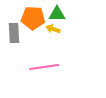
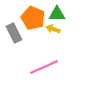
orange pentagon: rotated 20 degrees clockwise
gray rectangle: rotated 24 degrees counterclockwise
pink line: rotated 16 degrees counterclockwise
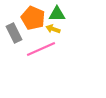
pink line: moved 3 px left, 18 px up
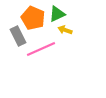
green triangle: rotated 24 degrees counterclockwise
yellow arrow: moved 12 px right, 1 px down
gray rectangle: moved 4 px right, 3 px down
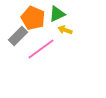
gray rectangle: rotated 72 degrees clockwise
pink line: rotated 12 degrees counterclockwise
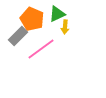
orange pentagon: moved 1 px left, 1 px down
yellow arrow: moved 3 px up; rotated 104 degrees counterclockwise
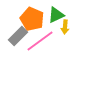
green triangle: moved 1 px left, 1 px down
pink line: moved 1 px left, 8 px up
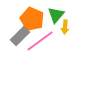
green triangle: rotated 24 degrees counterclockwise
gray rectangle: moved 2 px right
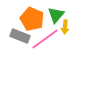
gray rectangle: rotated 66 degrees clockwise
pink line: moved 5 px right, 2 px up
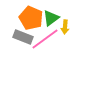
green triangle: moved 5 px left, 3 px down; rotated 12 degrees clockwise
orange pentagon: moved 1 px left, 1 px up
gray rectangle: moved 3 px right, 1 px down
